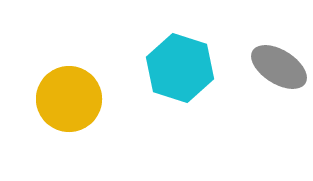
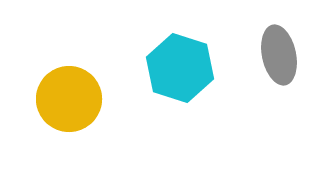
gray ellipse: moved 12 px up; rotated 46 degrees clockwise
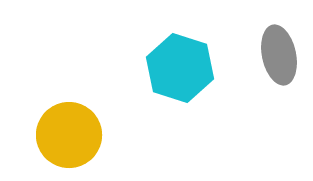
yellow circle: moved 36 px down
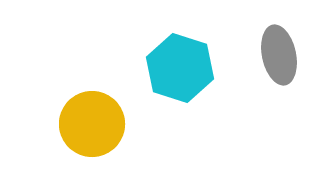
yellow circle: moved 23 px right, 11 px up
